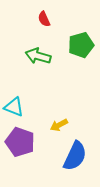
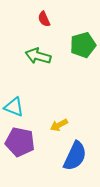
green pentagon: moved 2 px right
purple pentagon: rotated 8 degrees counterclockwise
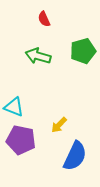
green pentagon: moved 6 px down
yellow arrow: rotated 18 degrees counterclockwise
purple pentagon: moved 1 px right, 2 px up
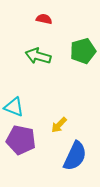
red semicircle: rotated 126 degrees clockwise
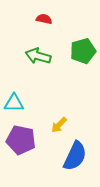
cyan triangle: moved 4 px up; rotated 20 degrees counterclockwise
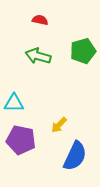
red semicircle: moved 4 px left, 1 px down
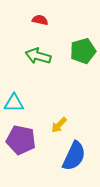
blue semicircle: moved 1 px left
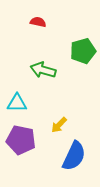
red semicircle: moved 2 px left, 2 px down
green arrow: moved 5 px right, 14 px down
cyan triangle: moved 3 px right
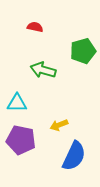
red semicircle: moved 3 px left, 5 px down
yellow arrow: rotated 24 degrees clockwise
